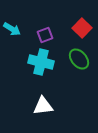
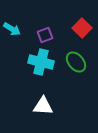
green ellipse: moved 3 px left, 3 px down
white triangle: rotated 10 degrees clockwise
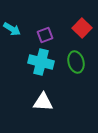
green ellipse: rotated 25 degrees clockwise
white triangle: moved 4 px up
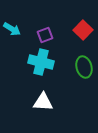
red square: moved 1 px right, 2 px down
green ellipse: moved 8 px right, 5 px down
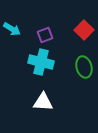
red square: moved 1 px right
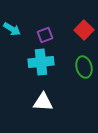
cyan cross: rotated 20 degrees counterclockwise
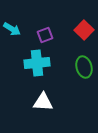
cyan cross: moved 4 px left, 1 px down
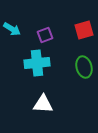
red square: rotated 30 degrees clockwise
white triangle: moved 2 px down
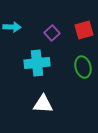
cyan arrow: moved 2 px up; rotated 30 degrees counterclockwise
purple square: moved 7 px right, 2 px up; rotated 21 degrees counterclockwise
green ellipse: moved 1 px left
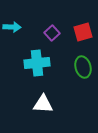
red square: moved 1 px left, 2 px down
